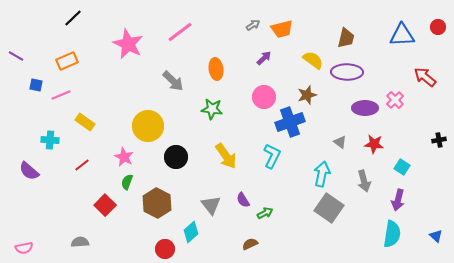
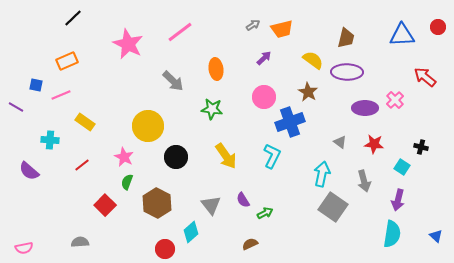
purple line at (16, 56): moved 51 px down
brown star at (307, 95): moved 1 px right, 3 px up; rotated 24 degrees counterclockwise
black cross at (439, 140): moved 18 px left, 7 px down; rotated 24 degrees clockwise
gray square at (329, 208): moved 4 px right, 1 px up
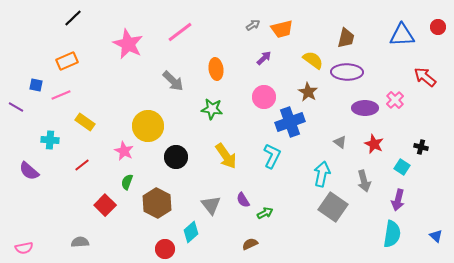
red star at (374, 144): rotated 18 degrees clockwise
pink star at (124, 157): moved 6 px up
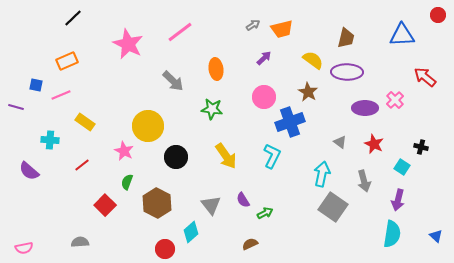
red circle at (438, 27): moved 12 px up
purple line at (16, 107): rotated 14 degrees counterclockwise
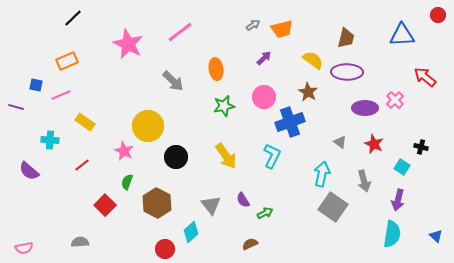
green star at (212, 109): moved 12 px right, 3 px up; rotated 20 degrees counterclockwise
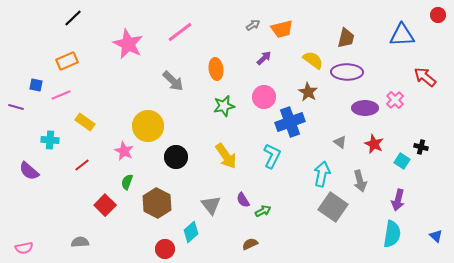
cyan square at (402, 167): moved 6 px up
gray arrow at (364, 181): moved 4 px left
green arrow at (265, 213): moved 2 px left, 2 px up
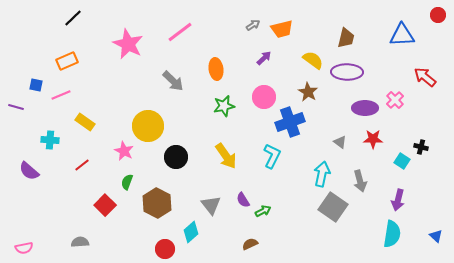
red star at (374, 144): moved 1 px left, 5 px up; rotated 24 degrees counterclockwise
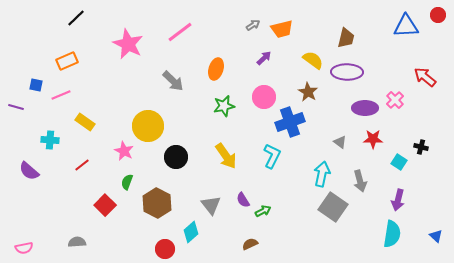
black line at (73, 18): moved 3 px right
blue triangle at (402, 35): moved 4 px right, 9 px up
orange ellipse at (216, 69): rotated 25 degrees clockwise
cyan square at (402, 161): moved 3 px left, 1 px down
gray semicircle at (80, 242): moved 3 px left
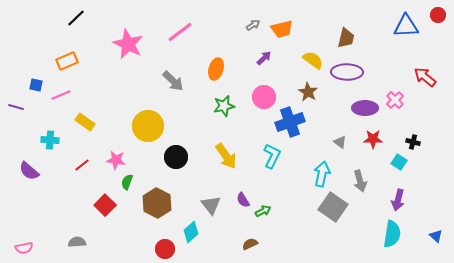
black cross at (421, 147): moved 8 px left, 5 px up
pink star at (124, 151): moved 8 px left, 9 px down; rotated 18 degrees counterclockwise
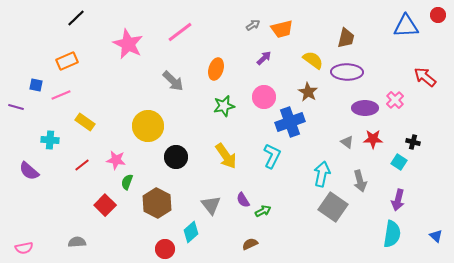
gray triangle at (340, 142): moved 7 px right
